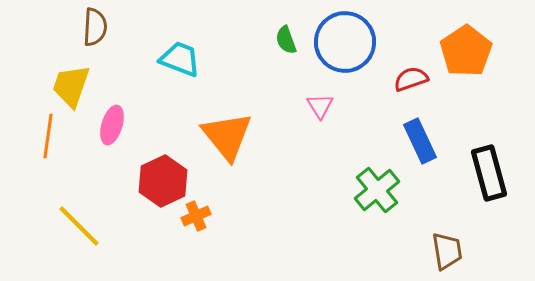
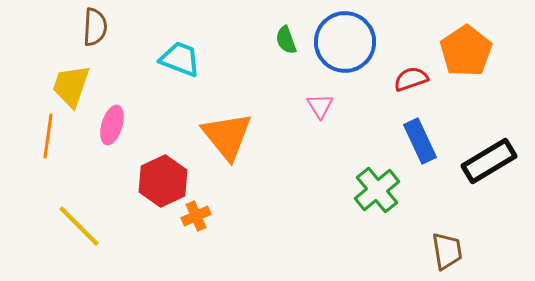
black rectangle: moved 12 px up; rotated 74 degrees clockwise
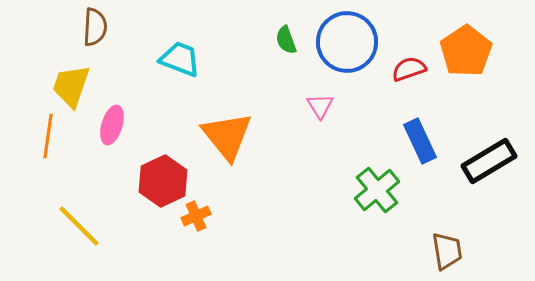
blue circle: moved 2 px right
red semicircle: moved 2 px left, 10 px up
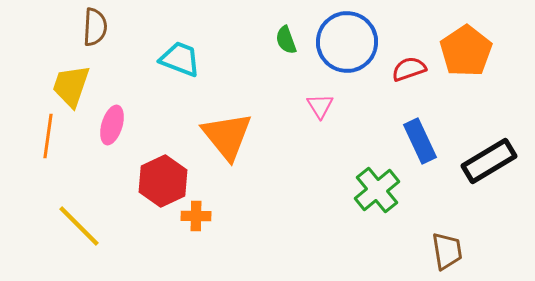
orange cross: rotated 24 degrees clockwise
